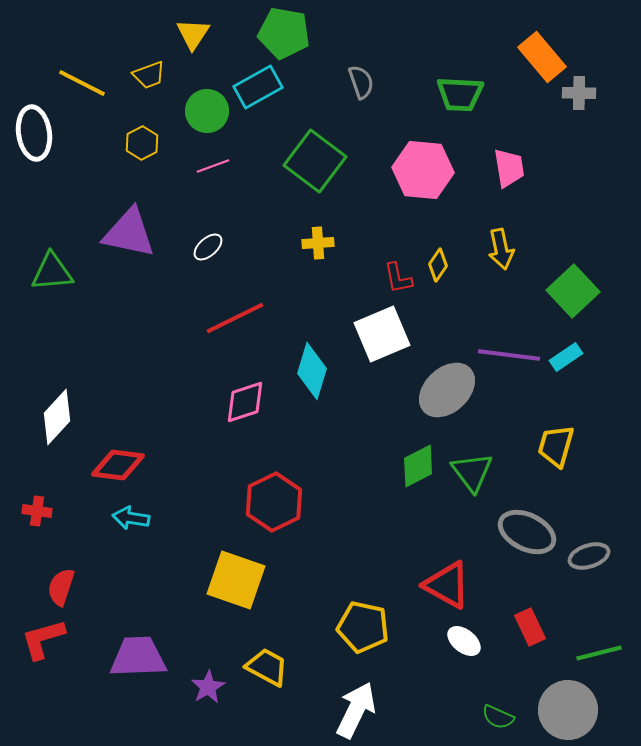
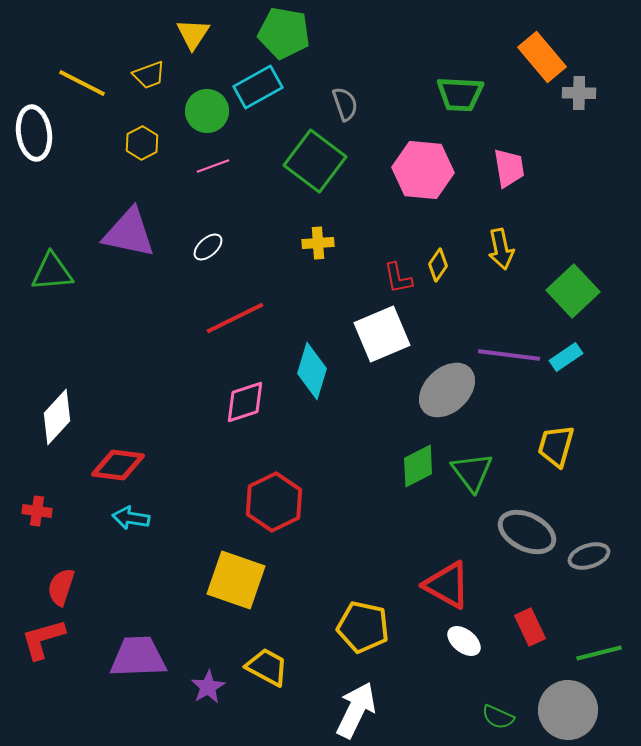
gray semicircle at (361, 82): moved 16 px left, 22 px down
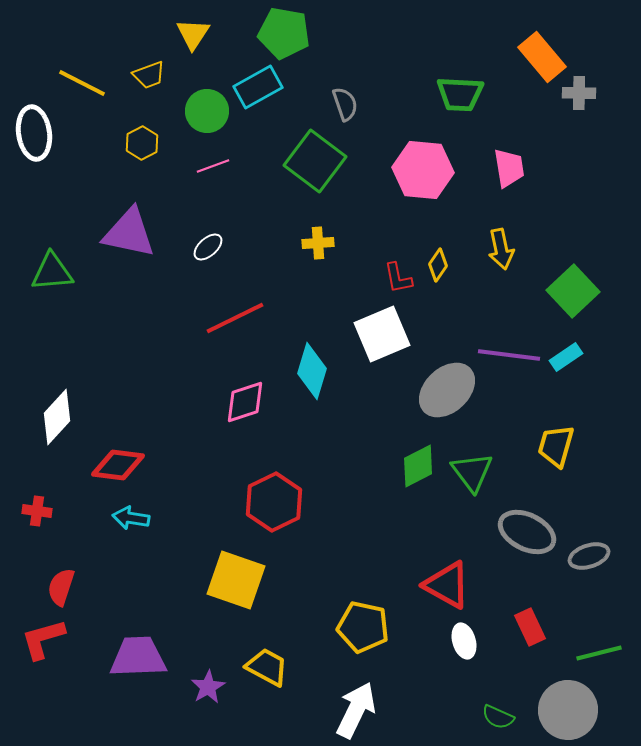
white ellipse at (464, 641): rotated 36 degrees clockwise
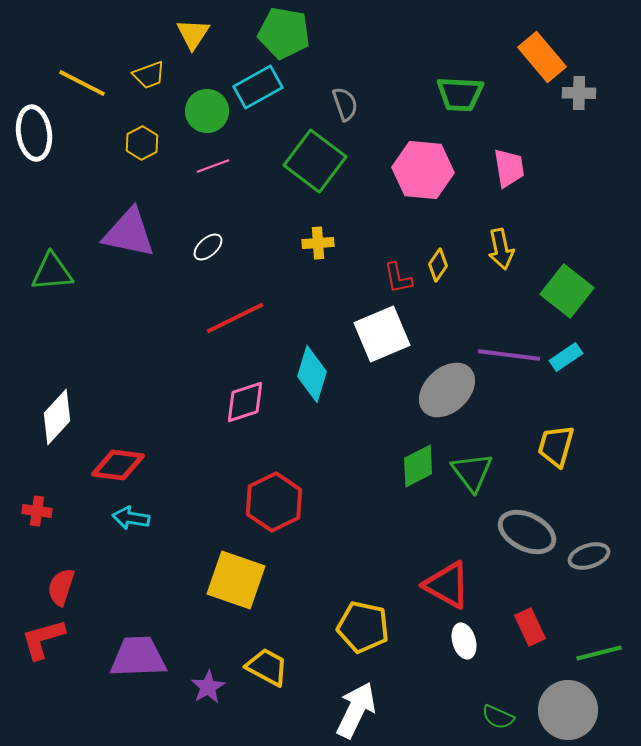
green square at (573, 291): moved 6 px left; rotated 9 degrees counterclockwise
cyan diamond at (312, 371): moved 3 px down
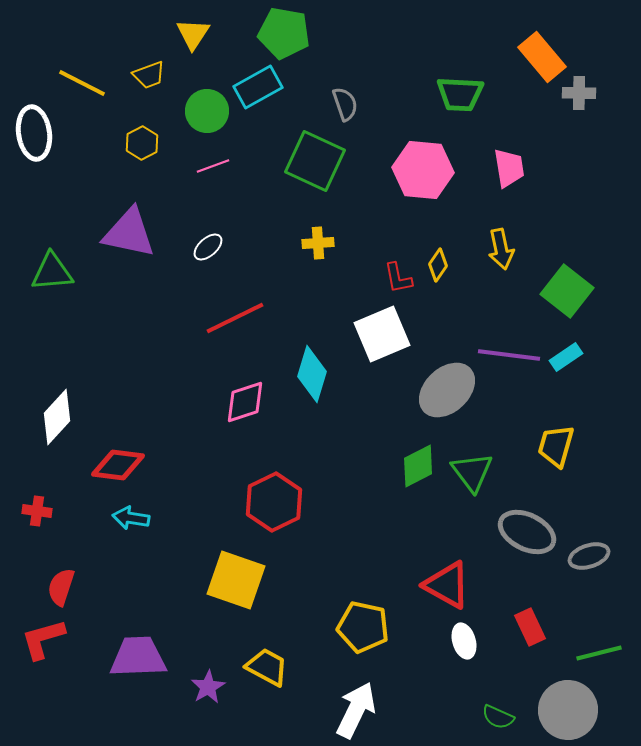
green square at (315, 161): rotated 12 degrees counterclockwise
